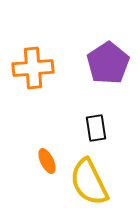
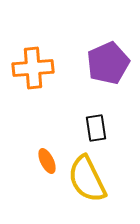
purple pentagon: rotated 9 degrees clockwise
yellow semicircle: moved 2 px left, 3 px up
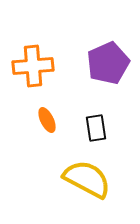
orange cross: moved 2 px up
orange ellipse: moved 41 px up
yellow semicircle: rotated 144 degrees clockwise
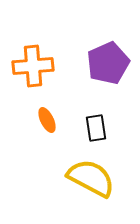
yellow semicircle: moved 4 px right, 1 px up
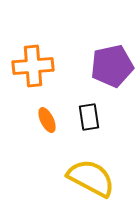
purple pentagon: moved 4 px right, 3 px down; rotated 12 degrees clockwise
black rectangle: moved 7 px left, 11 px up
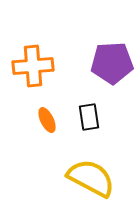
purple pentagon: moved 3 px up; rotated 9 degrees clockwise
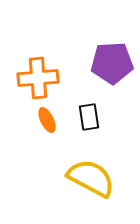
orange cross: moved 5 px right, 12 px down
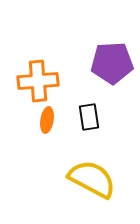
orange cross: moved 3 px down
orange ellipse: rotated 35 degrees clockwise
yellow semicircle: moved 1 px right, 1 px down
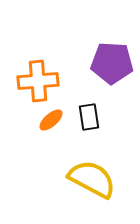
purple pentagon: rotated 6 degrees clockwise
orange ellipse: moved 4 px right; rotated 40 degrees clockwise
